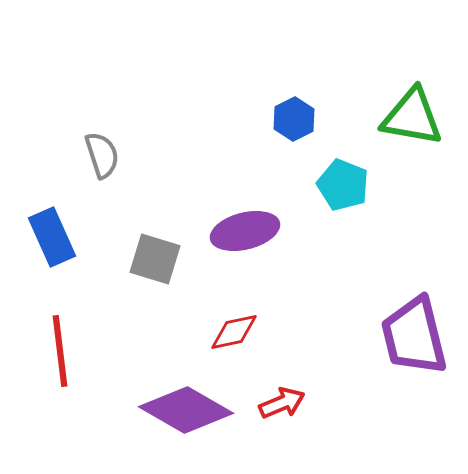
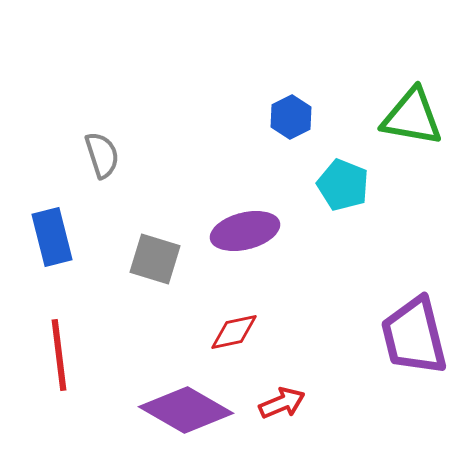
blue hexagon: moved 3 px left, 2 px up
blue rectangle: rotated 10 degrees clockwise
red line: moved 1 px left, 4 px down
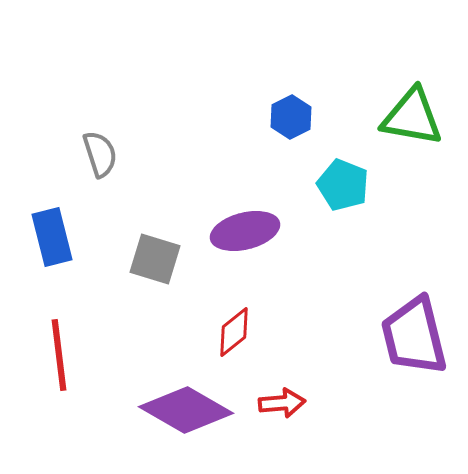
gray semicircle: moved 2 px left, 1 px up
red diamond: rotated 27 degrees counterclockwise
red arrow: rotated 18 degrees clockwise
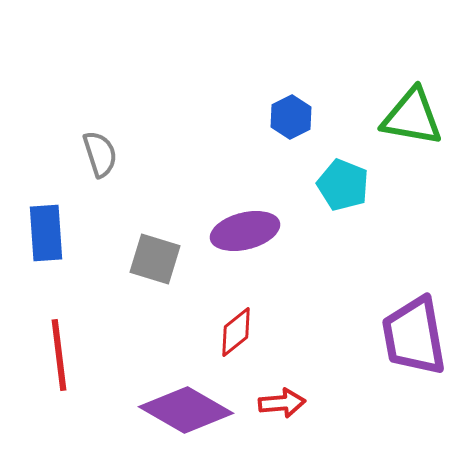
blue rectangle: moved 6 px left, 4 px up; rotated 10 degrees clockwise
red diamond: moved 2 px right
purple trapezoid: rotated 4 degrees clockwise
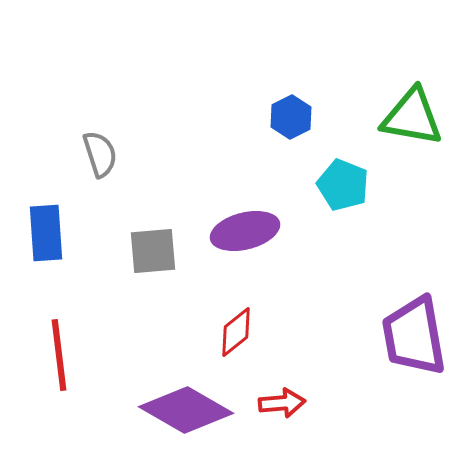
gray square: moved 2 px left, 8 px up; rotated 22 degrees counterclockwise
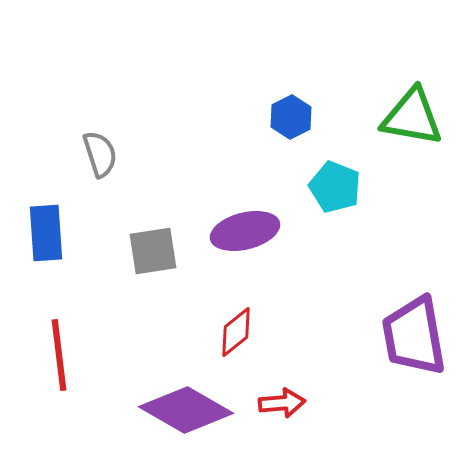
cyan pentagon: moved 8 px left, 2 px down
gray square: rotated 4 degrees counterclockwise
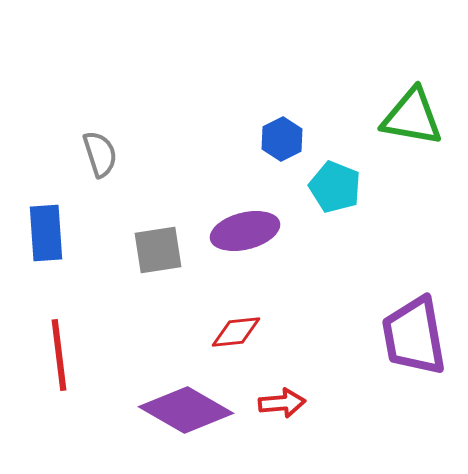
blue hexagon: moved 9 px left, 22 px down
gray square: moved 5 px right, 1 px up
red diamond: rotated 33 degrees clockwise
